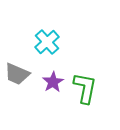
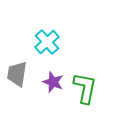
gray trapezoid: rotated 76 degrees clockwise
purple star: rotated 20 degrees counterclockwise
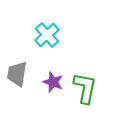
cyan cross: moved 7 px up
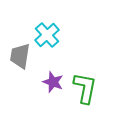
gray trapezoid: moved 3 px right, 18 px up
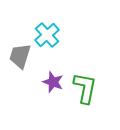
gray trapezoid: rotated 8 degrees clockwise
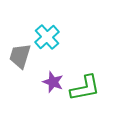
cyan cross: moved 2 px down
green L-shape: rotated 68 degrees clockwise
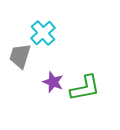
cyan cross: moved 4 px left, 4 px up
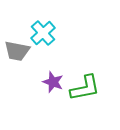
gray trapezoid: moved 3 px left, 5 px up; rotated 96 degrees counterclockwise
